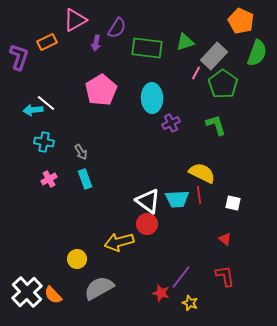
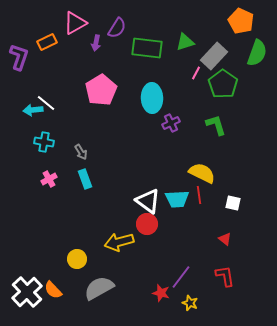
pink triangle: moved 3 px down
orange semicircle: moved 5 px up
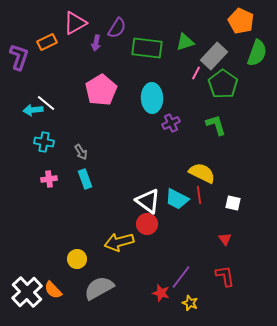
pink cross: rotated 21 degrees clockwise
cyan trapezoid: rotated 30 degrees clockwise
red triangle: rotated 16 degrees clockwise
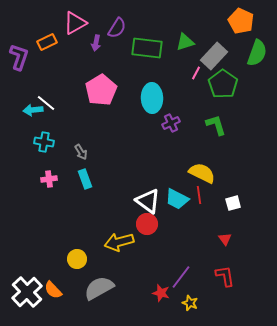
white square: rotated 28 degrees counterclockwise
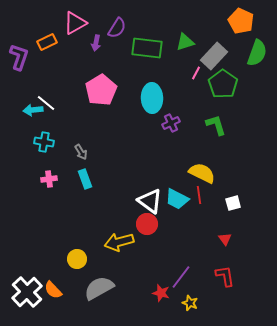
white triangle: moved 2 px right
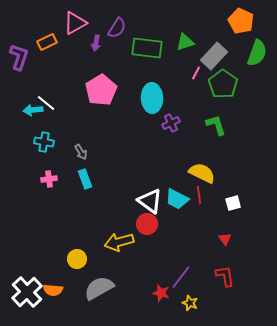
orange semicircle: rotated 42 degrees counterclockwise
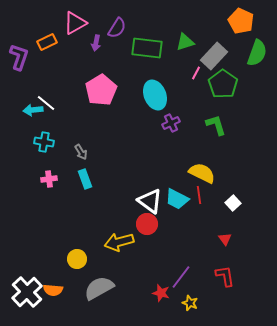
cyan ellipse: moved 3 px right, 3 px up; rotated 20 degrees counterclockwise
white square: rotated 28 degrees counterclockwise
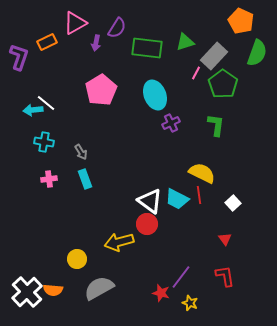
green L-shape: rotated 25 degrees clockwise
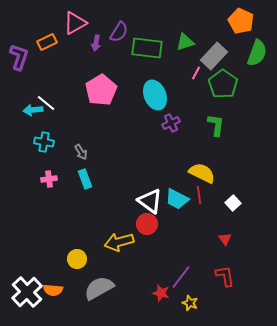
purple semicircle: moved 2 px right, 4 px down
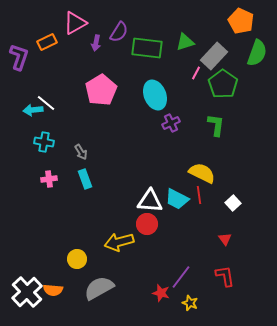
white triangle: rotated 32 degrees counterclockwise
